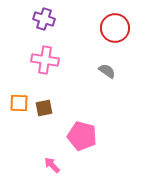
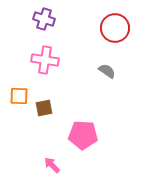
orange square: moved 7 px up
pink pentagon: moved 1 px right, 1 px up; rotated 12 degrees counterclockwise
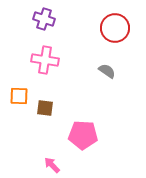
brown square: moved 1 px right; rotated 18 degrees clockwise
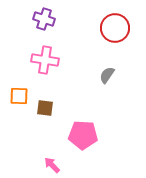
gray semicircle: moved 4 px down; rotated 90 degrees counterclockwise
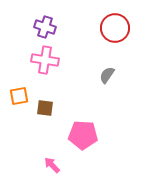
purple cross: moved 1 px right, 8 px down
orange square: rotated 12 degrees counterclockwise
